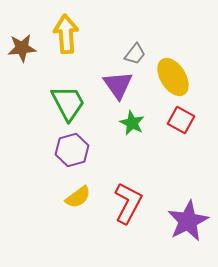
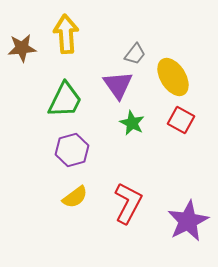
green trapezoid: moved 3 px left, 3 px up; rotated 54 degrees clockwise
yellow semicircle: moved 3 px left
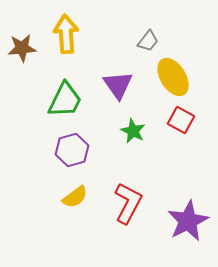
gray trapezoid: moved 13 px right, 13 px up
green star: moved 1 px right, 8 px down
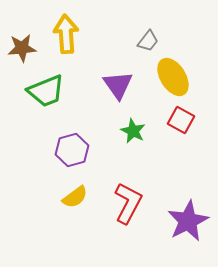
green trapezoid: moved 19 px left, 9 px up; rotated 42 degrees clockwise
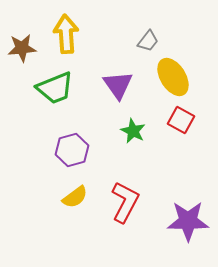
green trapezoid: moved 9 px right, 3 px up
red L-shape: moved 3 px left, 1 px up
purple star: rotated 27 degrees clockwise
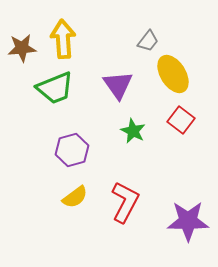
yellow arrow: moved 3 px left, 5 px down
yellow ellipse: moved 3 px up
red square: rotated 8 degrees clockwise
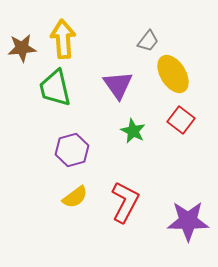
green trapezoid: rotated 99 degrees clockwise
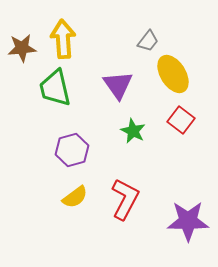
red L-shape: moved 3 px up
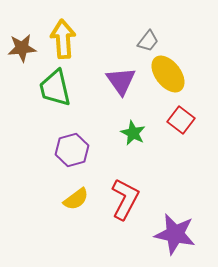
yellow ellipse: moved 5 px left; rotated 6 degrees counterclockwise
purple triangle: moved 3 px right, 4 px up
green star: moved 2 px down
yellow semicircle: moved 1 px right, 2 px down
purple star: moved 13 px left, 13 px down; rotated 12 degrees clockwise
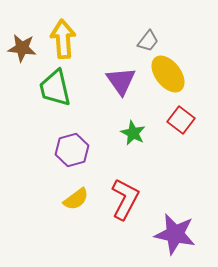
brown star: rotated 12 degrees clockwise
